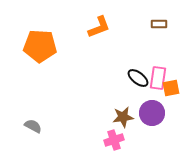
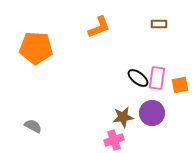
orange pentagon: moved 4 px left, 2 px down
pink rectangle: moved 1 px left
orange square: moved 9 px right, 3 px up
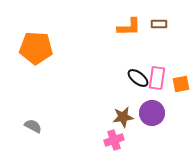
orange L-shape: moved 30 px right; rotated 20 degrees clockwise
orange square: moved 1 px right, 1 px up
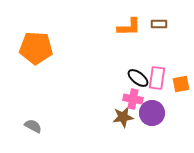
pink cross: moved 19 px right, 41 px up; rotated 30 degrees clockwise
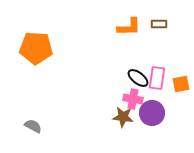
brown star: rotated 15 degrees clockwise
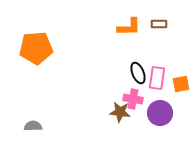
orange pentagon: rotated 8 degrees counterclockwise
black ellipse: moved 5 px up; rotated 30 degrees clockwise
purple circle: moved 8 px right
brown star: moved 3 px left, 5 px up
gray semicircle: rotated 30 degrees counterclockwise
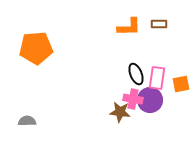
black ellipse: moved 2 px left, 1 px down
purple circle: moved 10 px left, 13 px up
gray semicircle: moved 6 px left, 5 px up
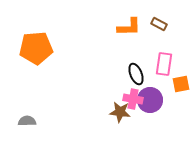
brown rectangle: rotated 28 degrees clockwise
pink rectangle: moved 7 px right, 14 px up
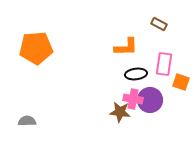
orange L-shape: moved 3 px left, 20 px down
black ellipse: rotated 75 degrees counterclockwise
orange square: moved 2 px up; rotated 30 degrees clockwise
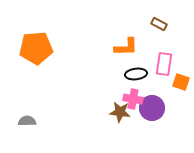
purple circle: moved 2 px right, 8 px down
